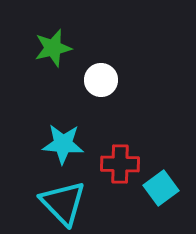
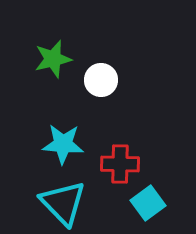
green star: moved 11 px down
cyan square: moved 13 px left, 15 px down
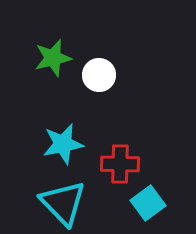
green star: moved 1 px up
white circle: moved 2 px left, 5 px up
cyan star: rotated 15 degrees counterclockwise
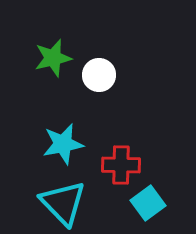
red cross: moved 1 px right, 1 px down
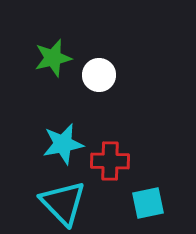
red cross: moved 11 px left, 4 px up
cyan square: rotated 24 degrees clockwise
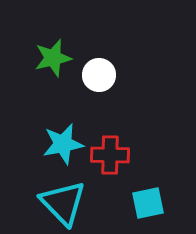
red cross: moved 6 px up
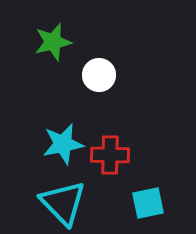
green star: moved 16 px up
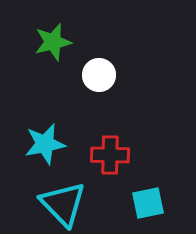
cyan star: moved 18 px left
cyan triangle: moved 1 px down
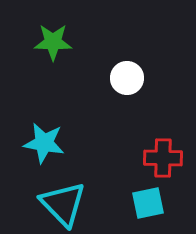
green star: rotated 15 degrees clockwise
white circle: moved 28 px right, 3 px down
cyan star: moved 1 px left, 1 px up; rotated 21 degrees clockwise
red cross: moved 53 px right, 3 px down
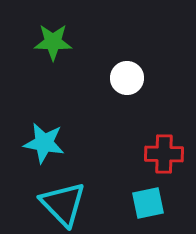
red cross: moved 1 px right, 4 px up
